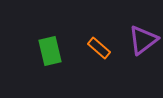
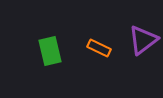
orange rectangle: rotated 15 degrees counterclockwise
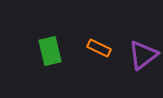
purple triangle: moved 15 px down
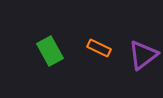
green rectangle: rotated 16 degrees counterclockwise
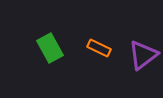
green rectangle: moved 3 px up
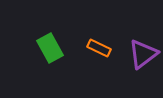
purple triangle: moved 1 px up
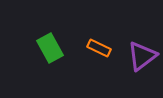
purple triangle: moved 1 px left, 2 px down
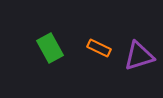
purple triangle: moved 3 px left; rotated 20 degrees clockwise
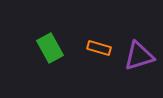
orange rectangle: rotated 10 degrees counterclockwise
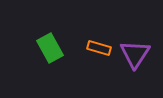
purple triangle: moved 4 px left, 2 px up; rotated 40 degrees counterclockwise
